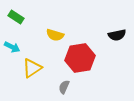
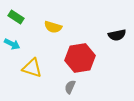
yellow semicircle: moved 2 px left, 8 px up
cyan arrow: moved 3 px up
yellow triangle: rotated 50 degrees clockwise
gray semicircle: moved 6 px right
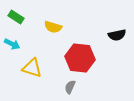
red hexagon: rotated 16 degrees clockwise
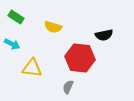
black semicircle: moved 13 px left
yellow triangle: rotated 10 degrees counterclockwise
gray semicircle: moved 2 px left
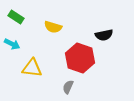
red hexagon: rotated 12 degrees clockwise
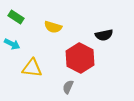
red hexagon: rotated 8 degrees clockwise
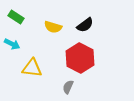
black semicircle: moved 19 px left, 10 px up; rotated 24 degrees counterclockwise
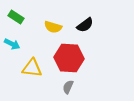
red hexagon: moved 11 px left; rotated 24 degrees counterclockwise
